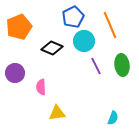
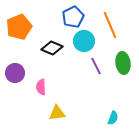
green ellipse: moved 1 px right, 2 px up
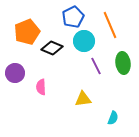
orange pentagon: moved 8 px right, 5 px down
yellow triangle: moved 26 px right, 14 px up
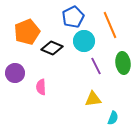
yellow triangle: moved 10 px right
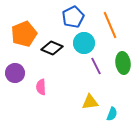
orange pentagon: moved 3 px left, 2 px down
cyan circle: moved 2 px down
yellow triangle: moved 3 px left, 3 px down
cyan semicircle: moved 1 px left, 4 px up
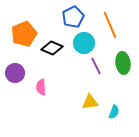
cyan semicircle: moved 2 px right, 2 px up
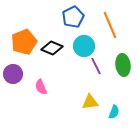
orange pentagon: moved 8 px down
cyan circle: moved 3 px down
green ellipse: moved 2 px down
purple circle: moved 2 px left, 1 px down
pink semicircle: rotated 21 degrees counterclockwise
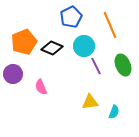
blue pentagon: moved 2 px left
green ellipse: rotated 15 degrees counterclockwise
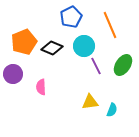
green ellipse: rotated 55 degrees clockwise
pink semicircle: rotated 21 degrees clockwise
cyan semicircle: moved 2 px left, 2 px up
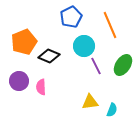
black diamond: moved 3 px left, 8 px down
purple circle: moved 6 px right, 7 px down
